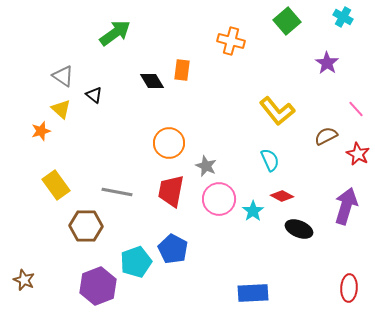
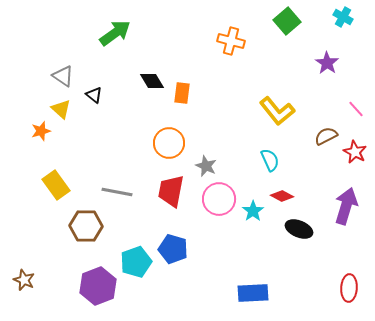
orange rectangle: moved 23 px down
red star: moved 3 px left, 2 px up
blue pentagon: rotated 12 degrees counterclockwise
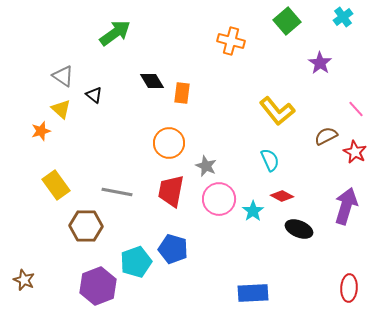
cyan cross: rotated 24 degrees clockwise
purple star: moved 7 px left
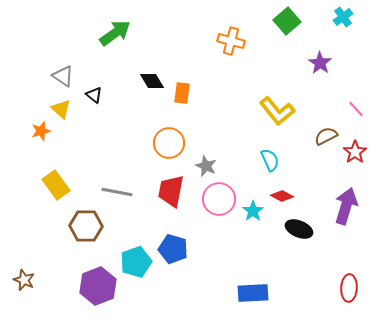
red star: rotated 10 degrees clockwise
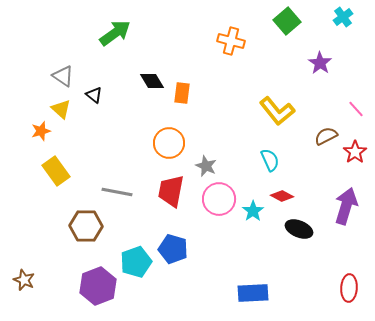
yellow rectangle: moved 14 px up
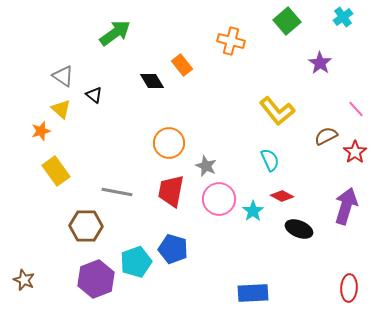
orange rectangle: moved 28 px up; rotated 45 degrees counterclockwise
purple hexagon: moved 2 px left, 7 px up
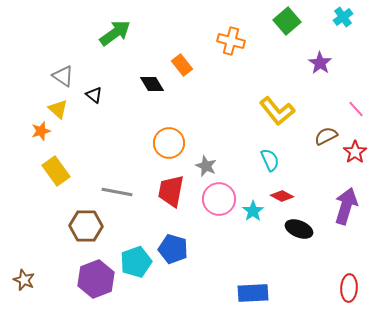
black diamond: moved 3 px down
yellow triangle: moved 3 px left
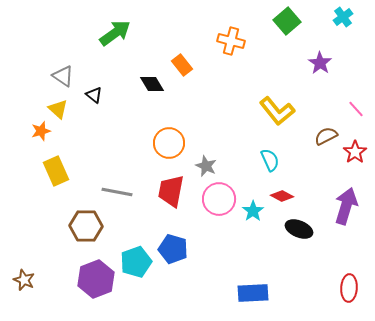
yellow rectangle: rotated 12 degrees clockwise
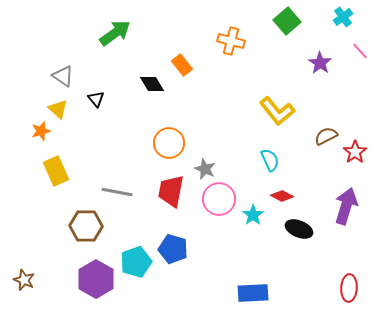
black triangle: moved 2 px right, 4 px down; rotated 12 degrees clockwise
pink line: moved 4 px right, 58 px up
gray star: moved 1 px left, 3 px down
cyan star: moved 4 px down
purple hexagon: rotated 9 degrees counterclockwise
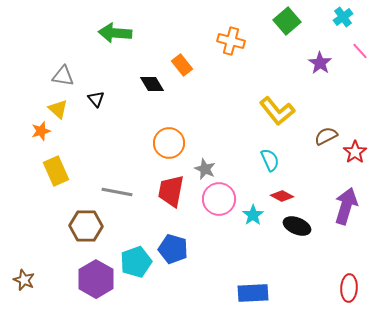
green arrow: rotated 140 degrees counterclockwise
gray triangle: rotated 25 degrees counterclockwise
black ellipse: moved 2 px left, 3 px up
